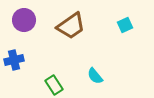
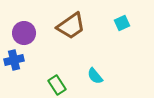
purple circle: moved 13 px down
cyan square: moved 3 px left, 2 px up
green rectangle: moved 3 px right
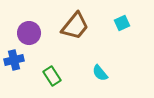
brown trapezoid: moved 4 px right; rotated 16 degrees counterclockwise
purple circle: moved 5 px right
cyan semicircle: moved 5 px right, 3 px up
green rectangle: moved 5 px left, 9 px up
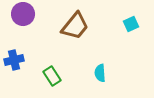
cyan square: moved 9 px right, 1 px down
purple circle: moved 6 px left, 19 px up
cyan semicircle: rotated 36 degrees clockwise
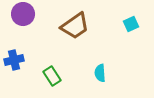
brown trapezoid: rotated 16 degrees clockwise
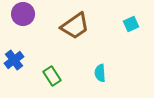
blue cross: rotated 24 degrees counterclockwise
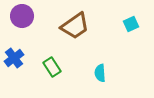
purple circle: moved 1 px left, 2 px down
blue cross: moved 2 px up
green rectangle: moved 9 px up
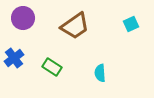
purple circle: moved 1 px right, 2 px down
green rectangle: rotated 24 degrees counterclockwise
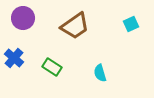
blue cross: rotated 12 degrees counterclockwise
cyan semicircle: rotated 12 degrees counterclockwise
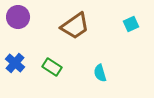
purple circle: moved 5 px left, 1 px up
blue cross: moved 1 px right, 5 px down
